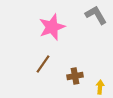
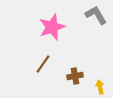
yellow arrow: rotated 16 degrees counterclockwise
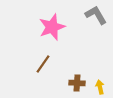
brown cross: moved 2 px right, 7 px down; rotated 14 degrees clockwise
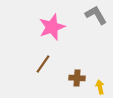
brown cross: moved 5 px up
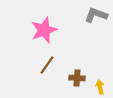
gray L-shape: rotated 40 degrees counterclockwise
pink star: moved 8 px left, 3 px down
brown line: moved 4 px right, 1 px down
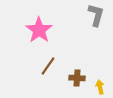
gray L-shape: rotated 85 degrees clockwise
pink star: moved 5 px left; rotated 16 degrees counterclockwise
brown line: moved 1 px right, 1 px down
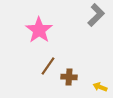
gray L-shape: rotated 30 degrees clockwise
brown cross: moved 8 px left, 1 px up
yellow arrow: rotated 56 degrees counterclockwise
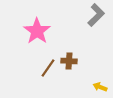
pink star: moved 2 px left, 1 px down
brown line: moved 2 px down
brown cross: moved 16 px up
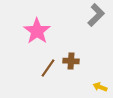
brown cross: moved 2 px right
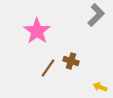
brown cross: rotated 14 degrees clockwise
